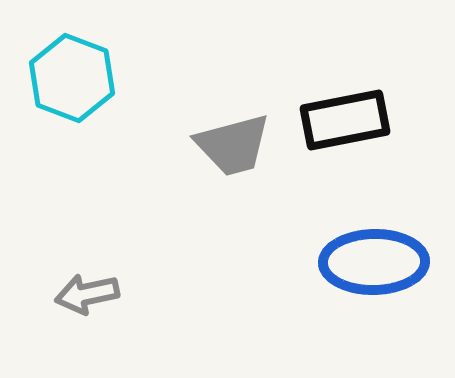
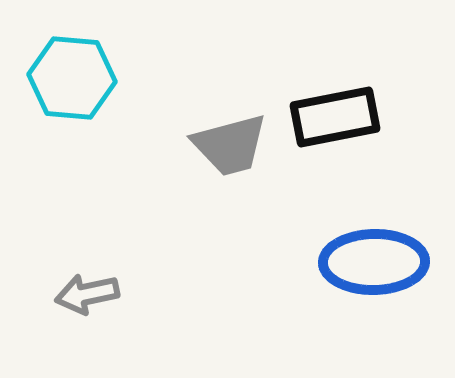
cyan hexagon: rotated 16 degrees counterclockwise
black rectangle: moved 10 px left, 3 px up
gray trapezoid: moved 3 px left
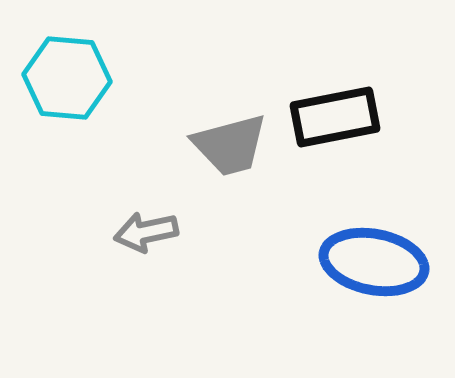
cyan hexagon: moved 5 px left
blue ellipse: rotated 12 degrees clockwise
gray arrow: moved 59 px right, 62 px up
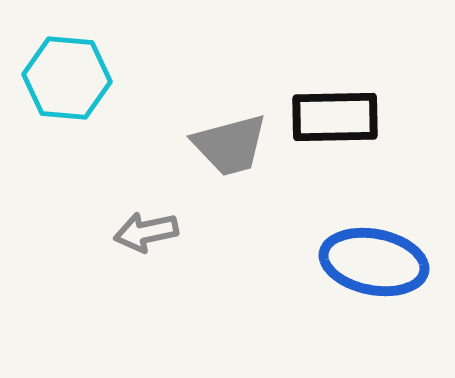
black rectangle: rotated 10 degrees clockwise
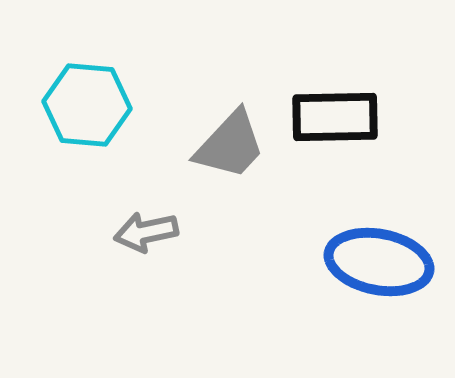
cyan hexagon: moved 20 px right, 27 px down
gray trapezoid: rotated 32 degrees counterclockwise
blue ellipse: moved 5 px right
